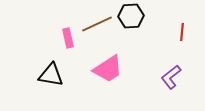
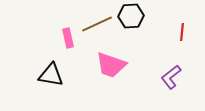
pink trapezoid: moved 3 px right, 4 px up; rotated 52 degrees clockwise
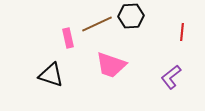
black triangle: rotated 8 degrees clockwise
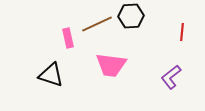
pink trapezoid: rotated 12 degrees counterclockwise
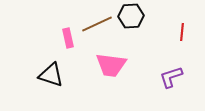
purple L-shape: rotated 20 degrees clockwise
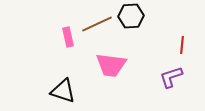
red line: moved 13 px down
pink rectangle: moved 1 px up
black triangle: moved 12 px right, 16 px down
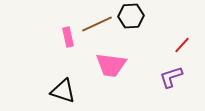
red line: rotated 36 degrees clockwise
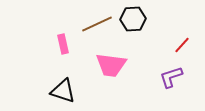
black hexagon: moved 2 px right, 3 px down
pink rectangle: moved 5 px left, 7 px down
